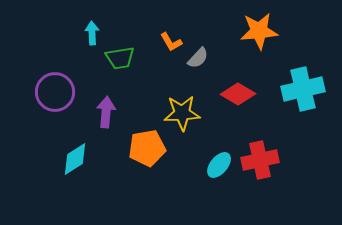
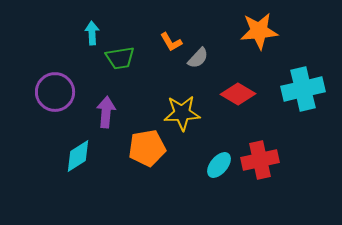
cyan diamond: moved 3 px right, 3 px up
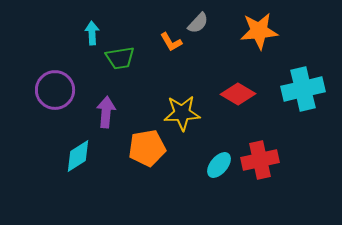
gray semicircle: moved 35 px up
purple circle: moved 2 px up
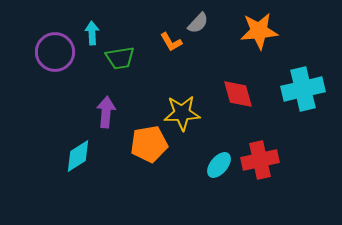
purple circle: moved 38 px up
red diamond: rotated 44 degrees clockwise
orange pentagon: moved 2 px right, 4 px up
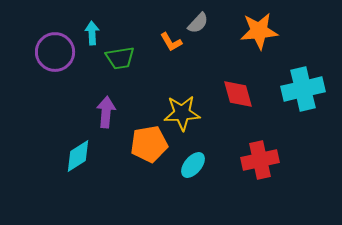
cyan ellipse: moved 26 px left
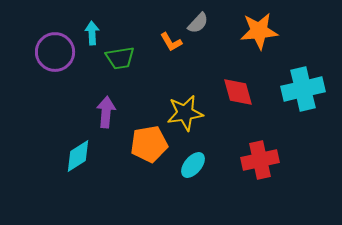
red diamond: moved 2 px up
yellow star: moved 3 px right; rotated 6 degrees counterclockwise
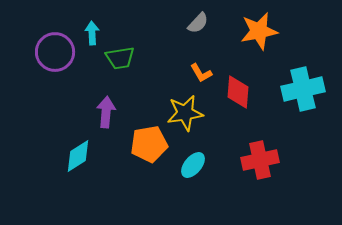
orange star: rotated 6 degrees counterclockwise
orange L-shape: moved 30 px right, 31 px down
red diamond: rotated 20 degrees clockwise
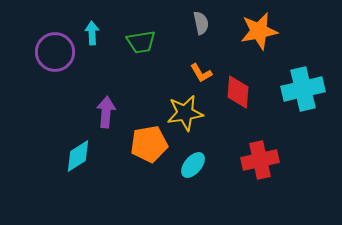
gray semicircle: moved 3 px right; rotated 55 degrees counterclockwise
green trapezoid: moved 21 px right, 16 px up
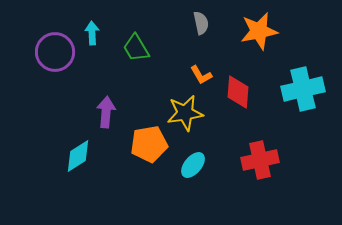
green trapezoid: moved 5 px left, 6 px down; rotated 68 degrees clockwise
orange L-shape: moved 2 px down
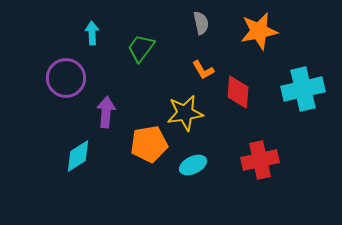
green trapezoid: moved 5 px right; rotated 68 degrees clockwise
purple circle: moved 11 px right, 26 px down
orange L-shape: moved 2 px right, 5 px up
cyan ellipse: rotated 24 degrees clockwise
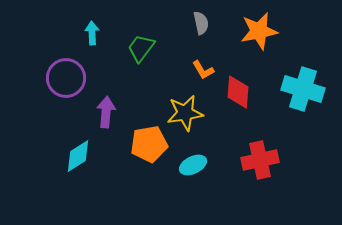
cyan cross: rotated 30 degrees clockwise
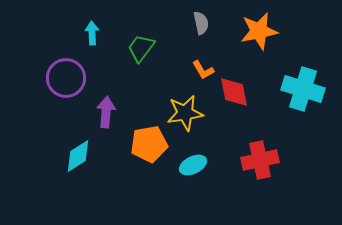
red diamond: moved 4 px left; rotated 16 degrees counterclockwise
